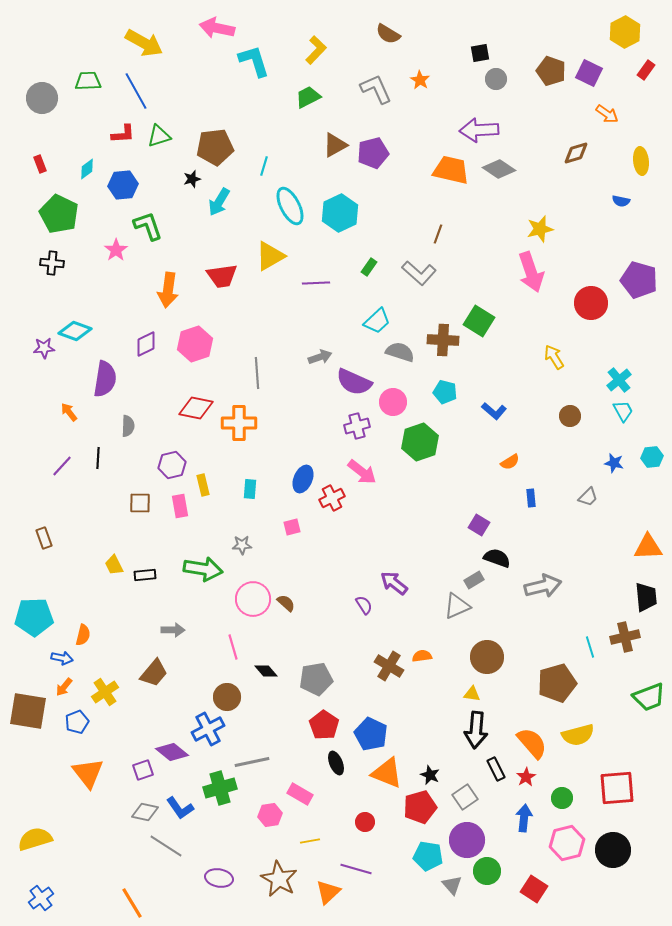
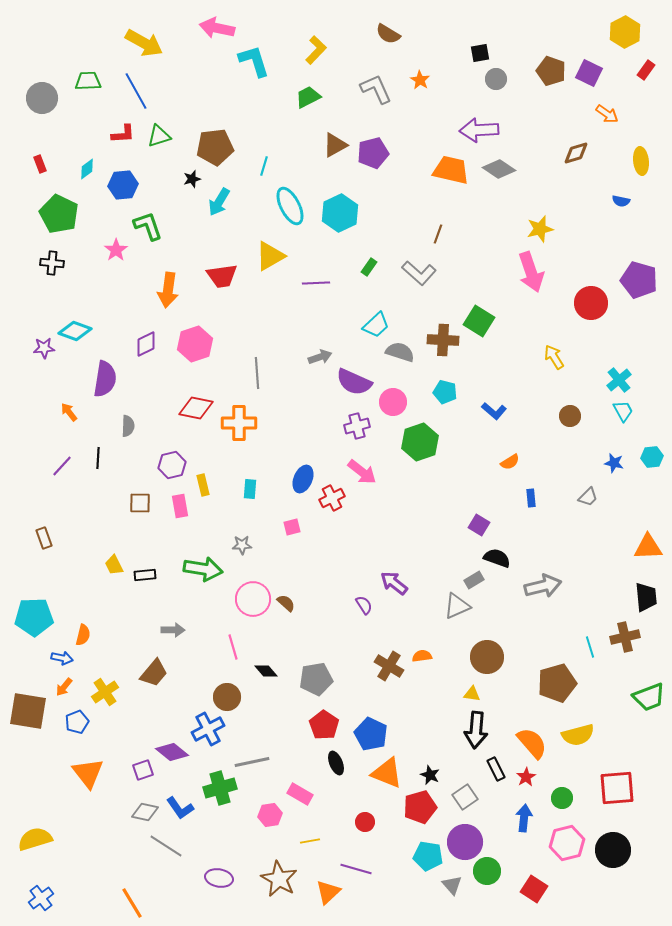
cyan trapezoid at (377, 321): moved 1 px left, 4 px down
purple circle at (467, 840): moved 2 px left, 2 px down
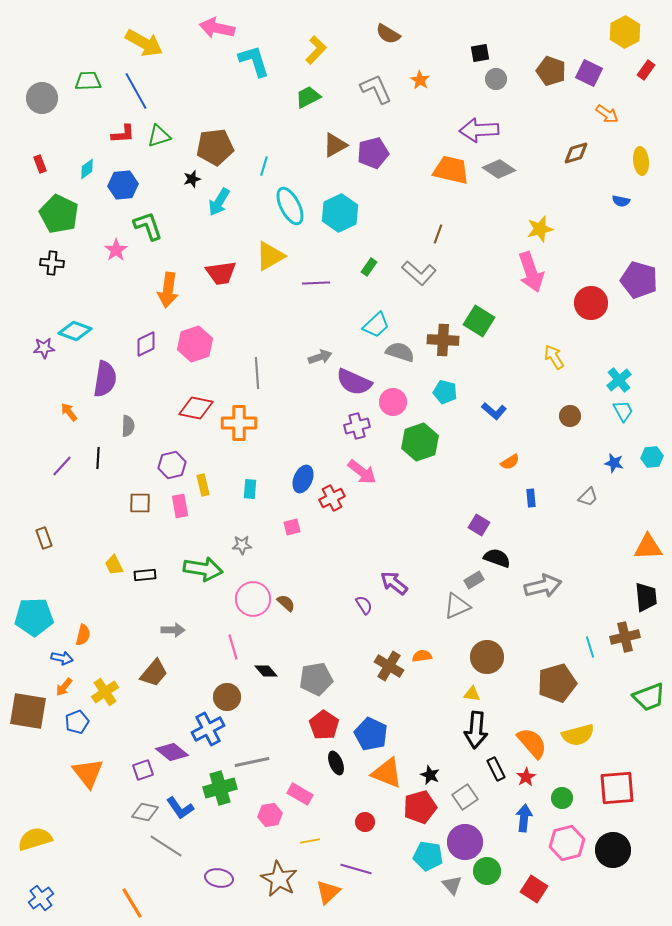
red trapezoid at (222, 276): moved 1 px left, 3 px up
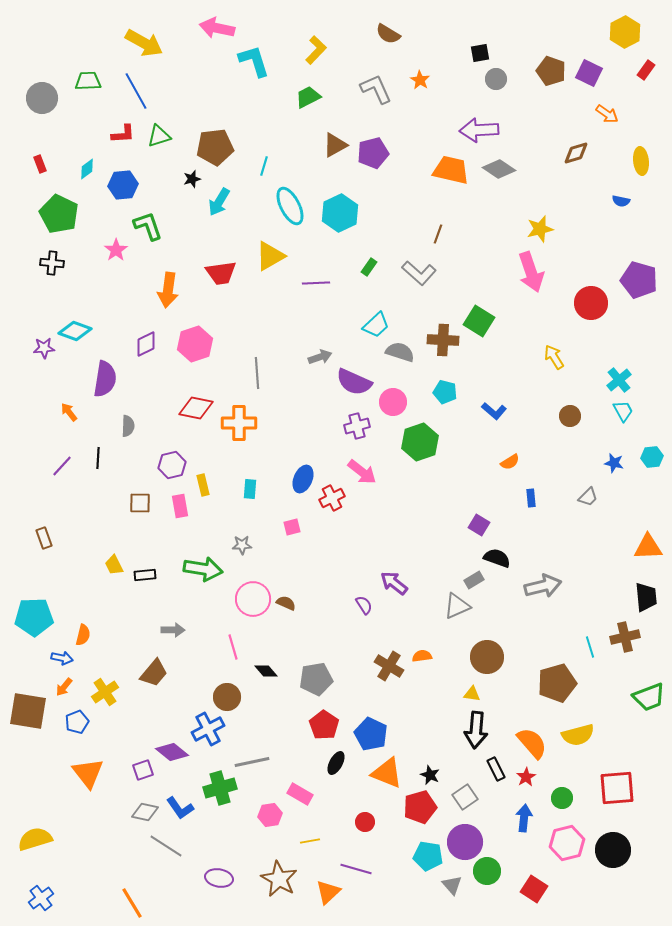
brown semicircle at (286, 603): rotated 18 degrees counterclockwise
black ellipse at (336, 763): rotated 50 degrees clockwise
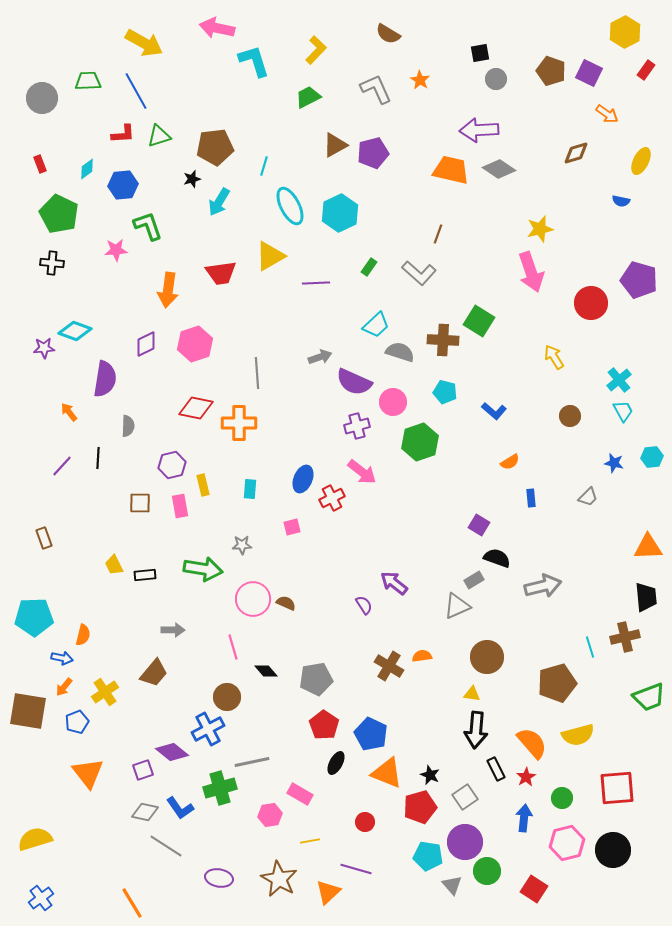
yellow ellipse at (641, 161): rotated 32 degrees clockwise
pink star at (116, 250): rotated 30 degrees clockwise
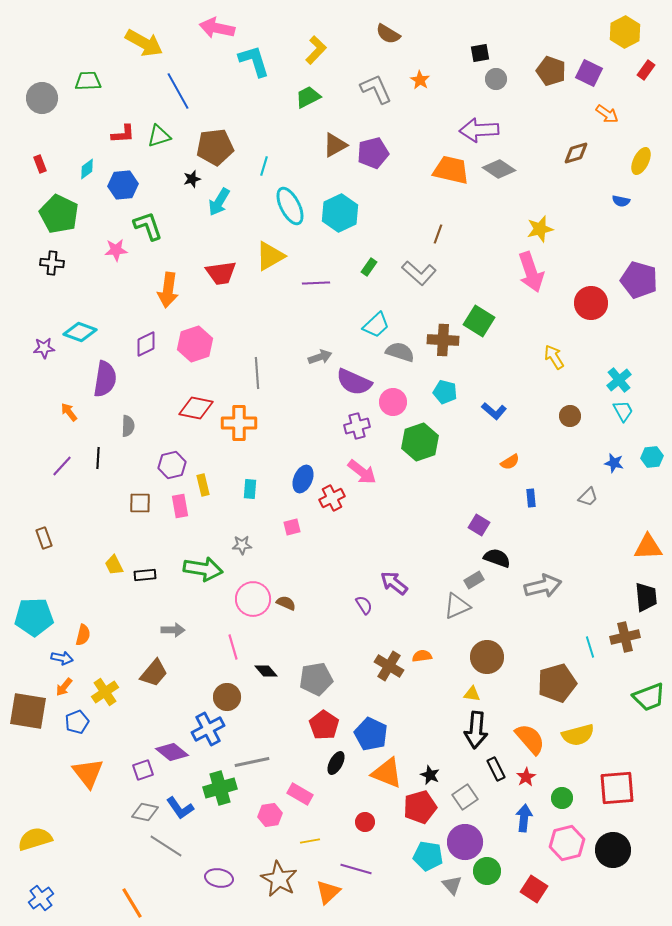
blue line at (136, 91): moved 42 px right
cyan diamond at (75, 331): moved 5 px right, 1 px down
orange semicircle at (532, 743): moved 2 px left, 4 px up
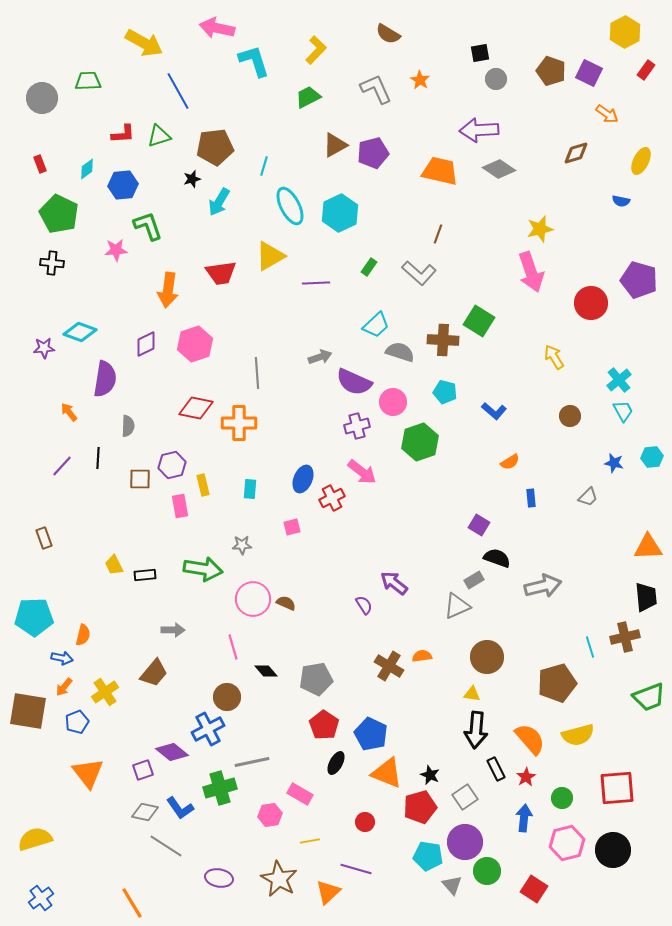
orange trapezoid at (451, 170): moved 11 px left, 1 px down
brown square at (140, 503): moved 24 px up
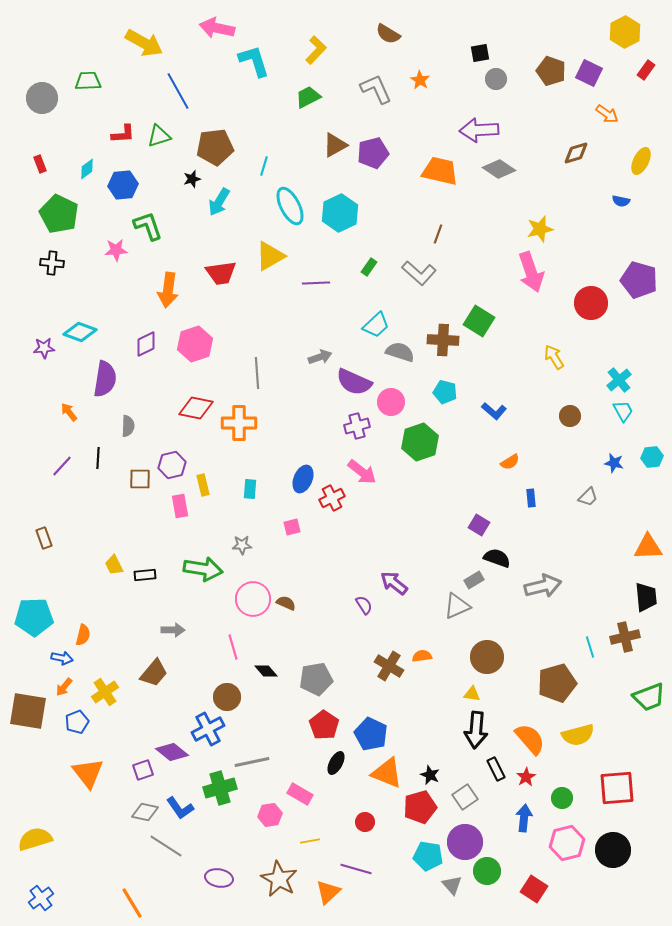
pink circle at (393, 402): moved 2 px left
